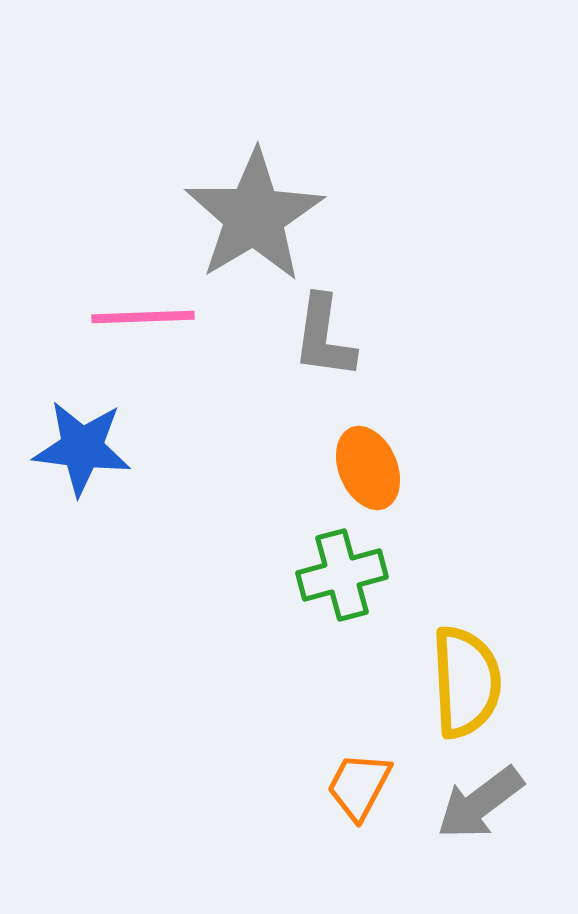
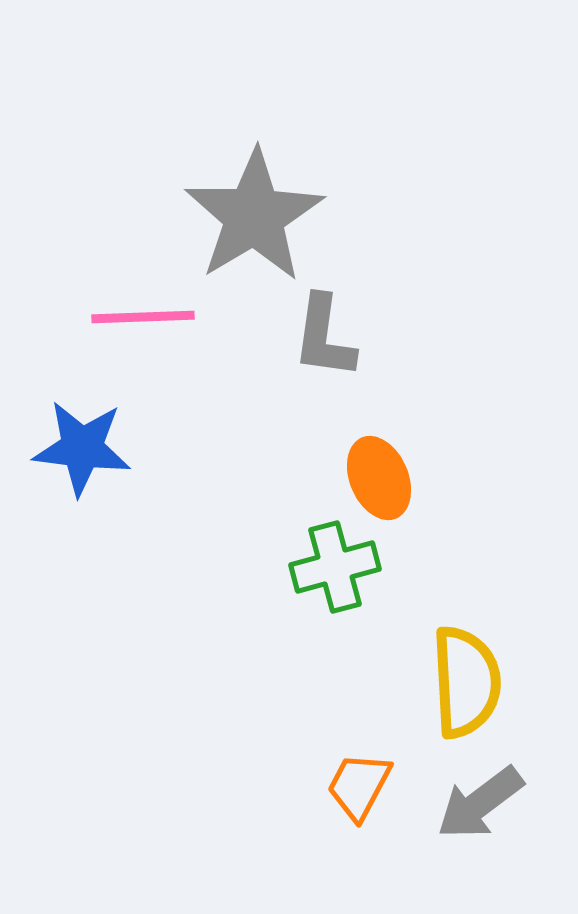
orange ellipse: moved 11 px right, 10 px down
green cross: moved 7 px left, 8 px up
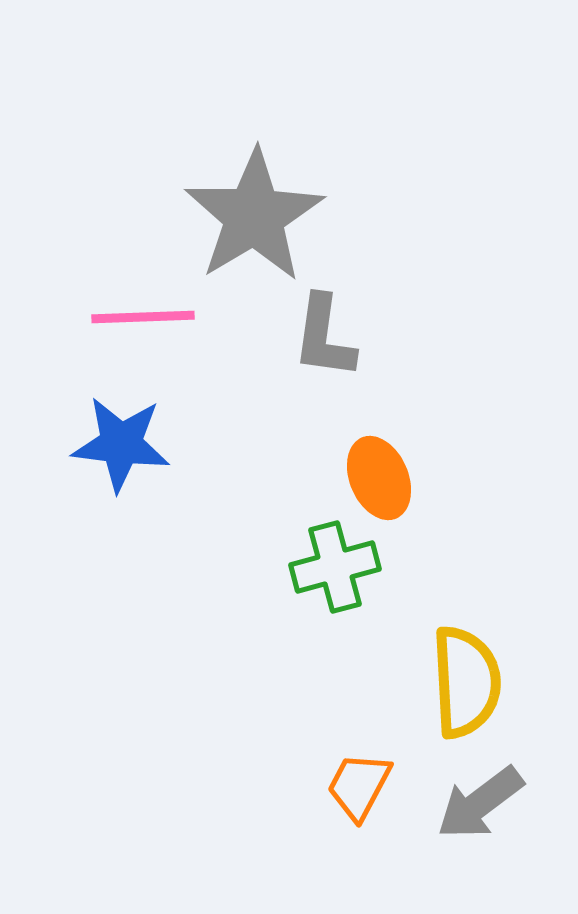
blue star: moved 39 px right, 4 px up
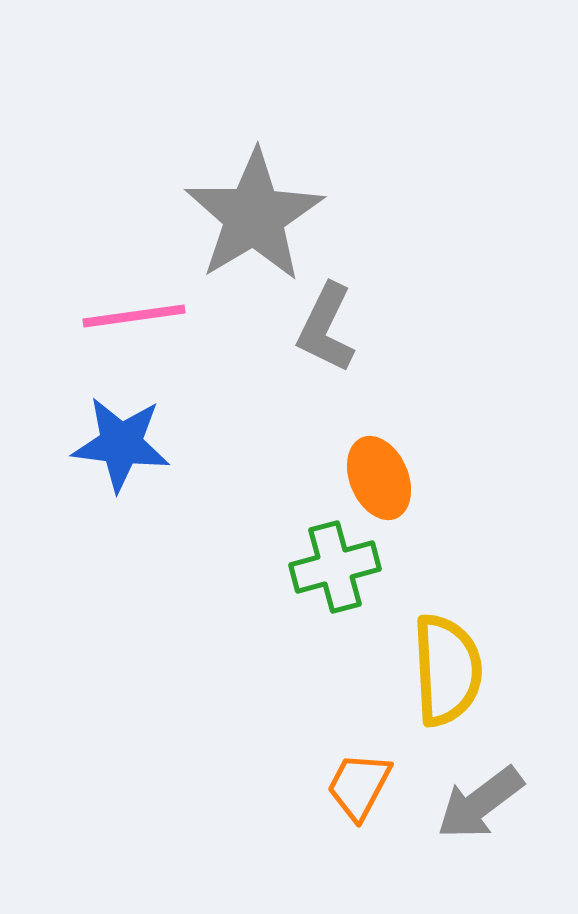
pink line: moved 9 px left, 1 px up; rotated 6 degrees counterclockwise
gray L-shape: moved 2 px right, 9 px up; rotated 18 degrees clockwise
yellow semicircle: moved 19 px left, 12 px up
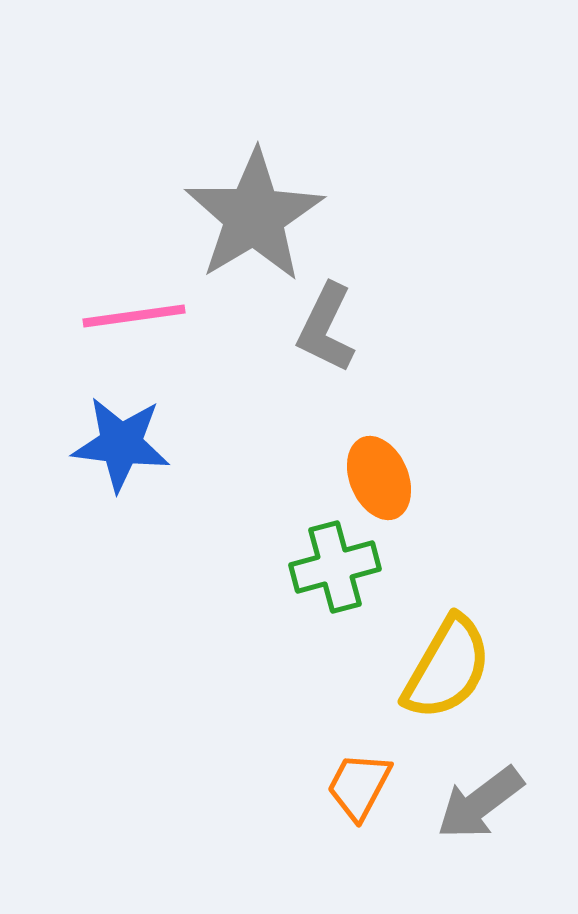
yellow semicircle: moved 2 px up; rotated 33 degrees clockwise
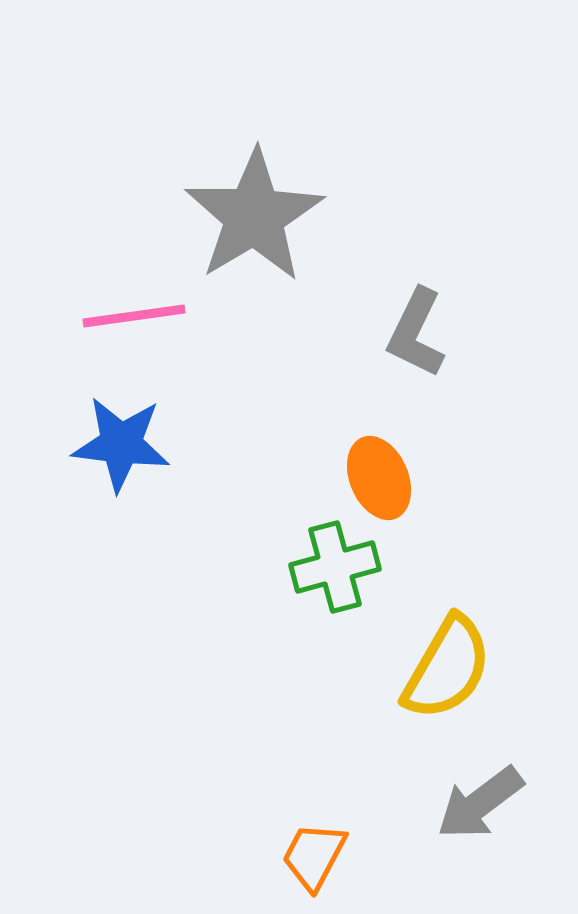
gray L-shape: moved 90 px right, 5 px down
orange trapezoid: moved 45 px left, 70 px down
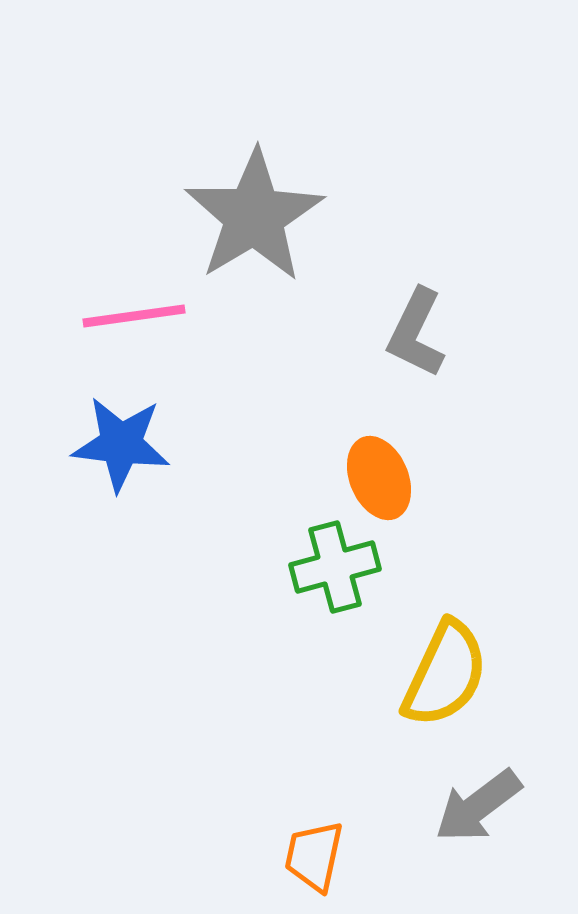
yellow semicircle: moved 2 px left, 6 px down; rotated 5 degrees counterclockwise
gray arrow: moved 2 px left, 3 px down
orange trapezoid: rotated 16 degrees counterclockwise
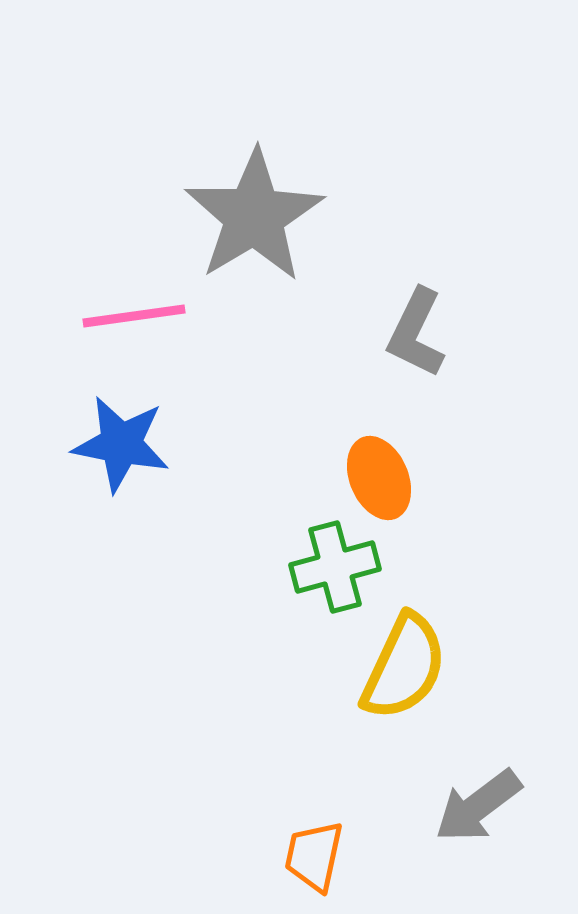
blue star: rotated 4 degrees clockwise
yellow semicircle: moved 41 px left, 7 px up
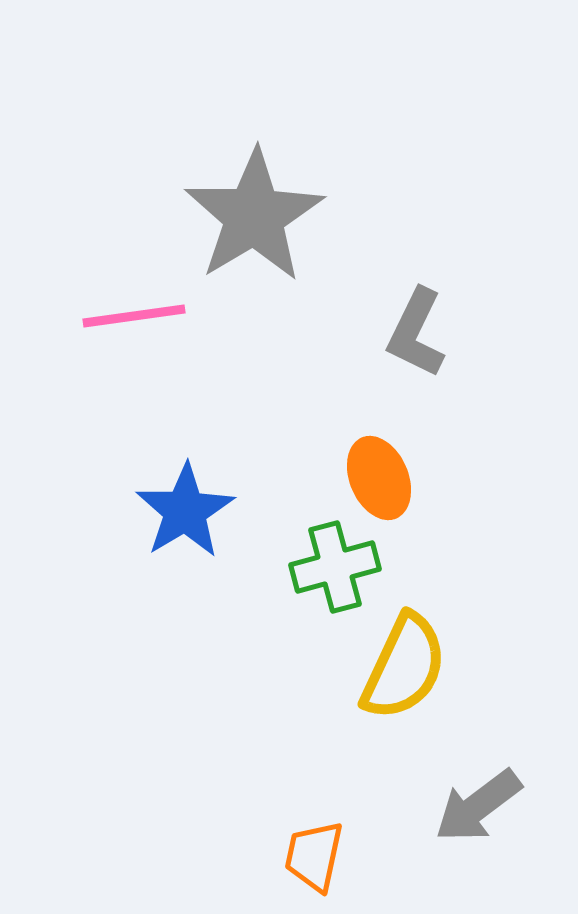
blue star: moved 64 px right, 67 px down; rotated 30 degrees clockwise
